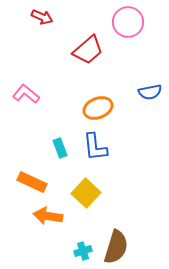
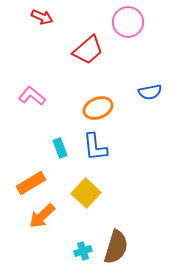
pink L-shape: moved 6 px right, 2 px down
orange rectangle: moved 1 px left, 1 px down; rotated 56 degrees counterclockwise
orange arrow: moved 6 px left; rotated 52 degrees counterclockwise
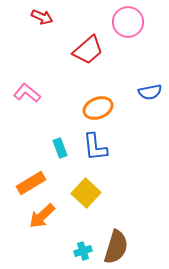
pink L-shape: moved 5 px left, 3 px up
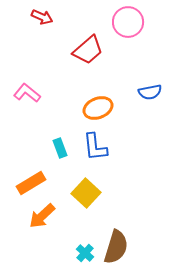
cyan cross: moved 2 px right, 2 px down; rotated 30 degrees counterclockwise
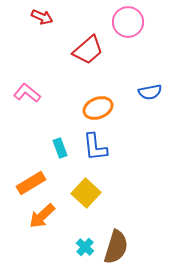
cyan cross: moved 6 px up
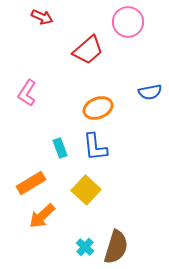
pink L-shape: rotated 96 degrees counterclockwise
yellow square: moved 3 px up
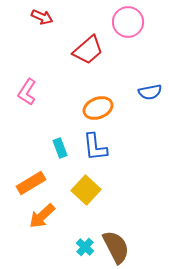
pink L-shape: moved 1 px up
brown semicircle: rotated 44 degrees counterclockwise
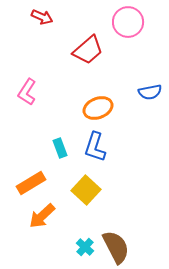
blue L-shape: rotated 24 degrees clockwise
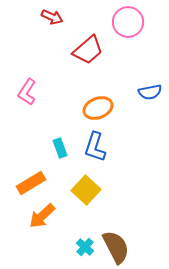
red arrow: moved 10 px right
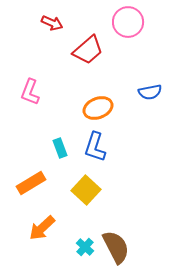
red arrow: moved 6 px down
pink L-shape: moved 3 px right; rotated 12 degrees counterclockwise
orange arrow: moved 12 px down
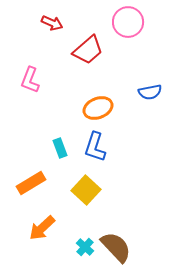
pink L-shape: moved 12 px up
brown semicircle: rotated 16 degrees counterclockwise
